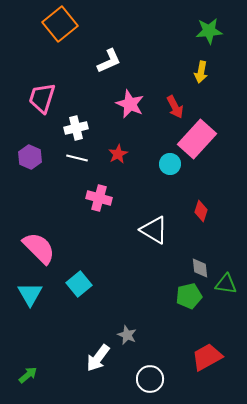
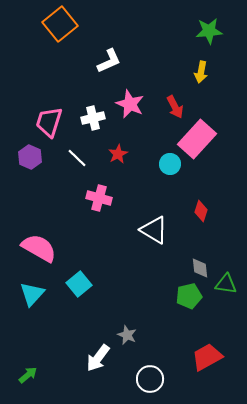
pink trapezoid: moved 7 px right, 24 px down
white cross: moved 17 px right, 10 px up
white line: rotated 30 degrees clockwise
pink semicircle: rotated 15 degrees counterclockwise
cyan triangle: moved 2 px right; rotated 12 degrees clockwise
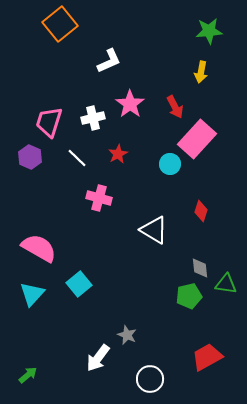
pink star: rotated 12 degrees clockwise
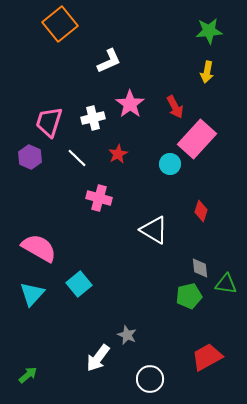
yellow arrow: moved 6 px right
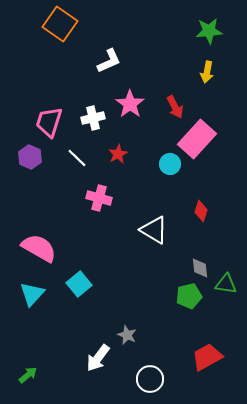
orange square: rotated 16 degrees counterclockwise
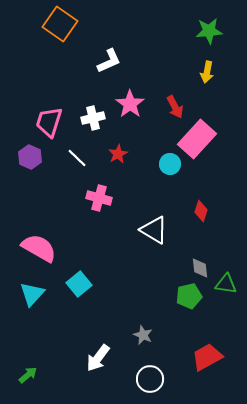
gray star: moved 16 px right
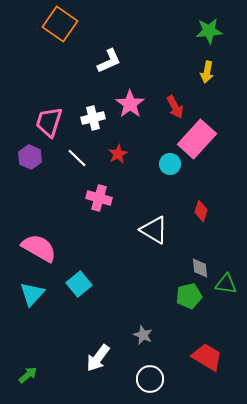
red trapezoid: rotated 60 degrees clockwise
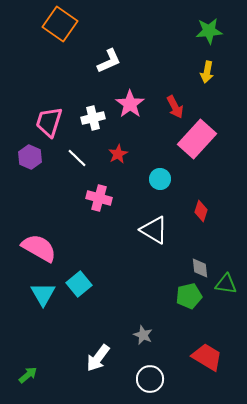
cyan circle: moved 10 px left, 15 px down
cyan triangle: moved 11 px right; rotated 12 degrees counterclockwise
